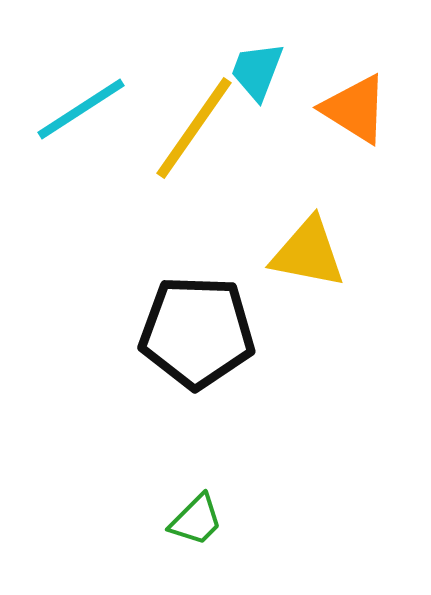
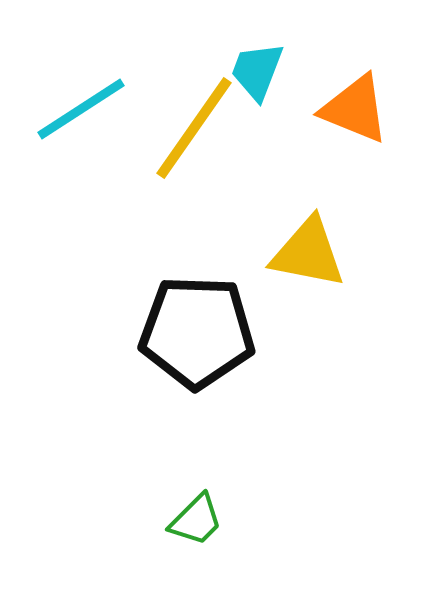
orange triangle: rotated 10 degrees counterclockwise
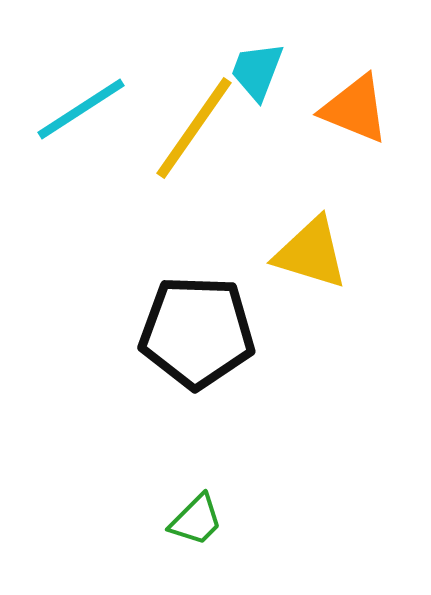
yellow triangle: moved 3 px right; rotated 6 degrees clockwise
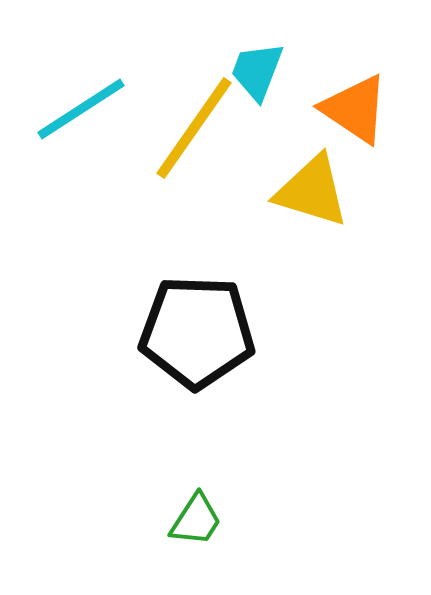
orange triangle: rotated 12 degrees clockwise
yellow triangle: moved 1 px right, 62 px up
green trapezoid: rotated 12 degrees counterclockwise
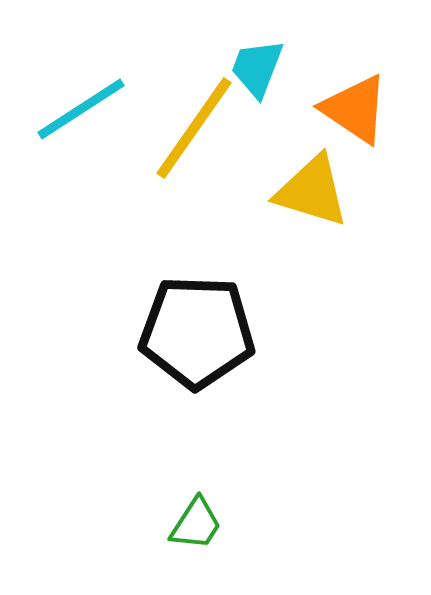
cyan trapezoid: moved 3 px up
green trapezoid: moved 4 px down
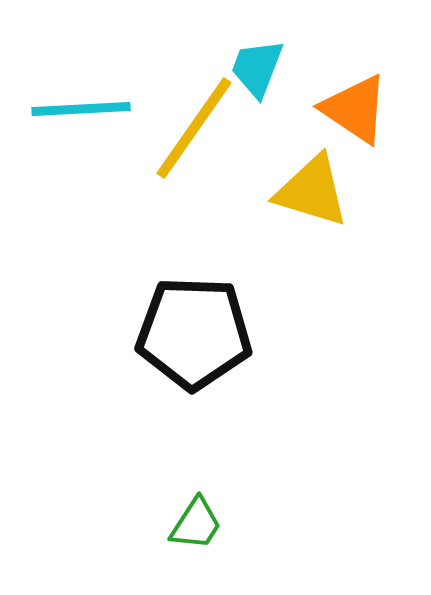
cyan line: rotated 30 degrees clockwise
black pentagon: moved 3 px left, 1 px down
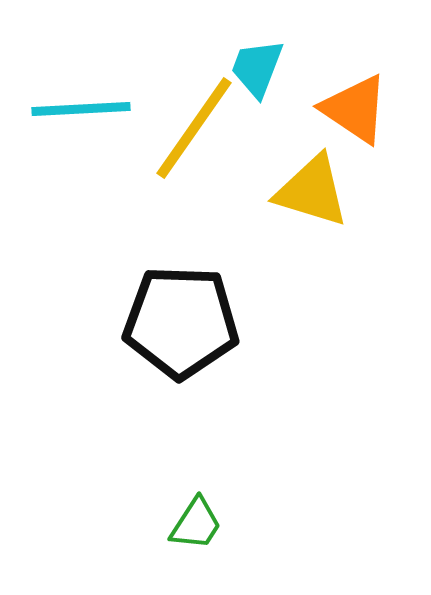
black pentagon: moved 13 px left, 11 px up
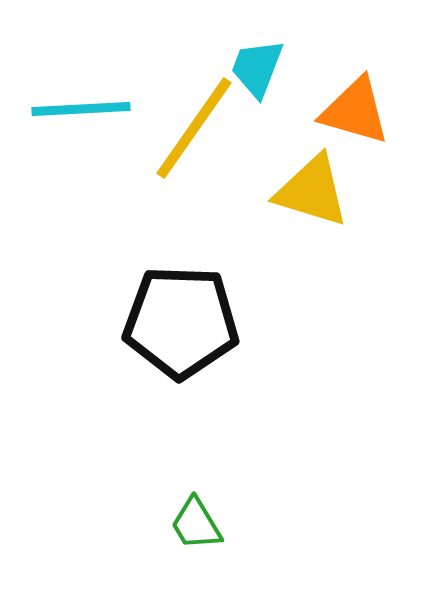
orange triangle: moved 2 px down; rotated 18 degrees counterclockwise
green trapezoid: rotated 116 degrees clockwise
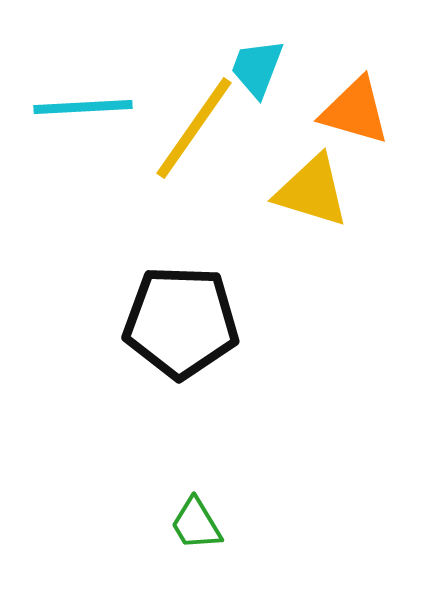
cyan line: moved 2 px right, 2 px up
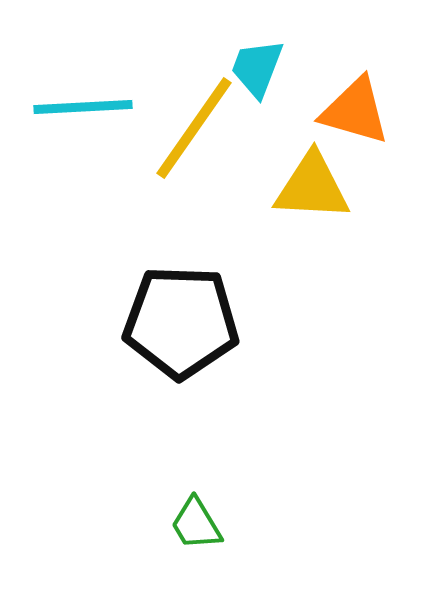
yellow triangle: moved 4 px up; rotated 14 degrees counterclockwise
